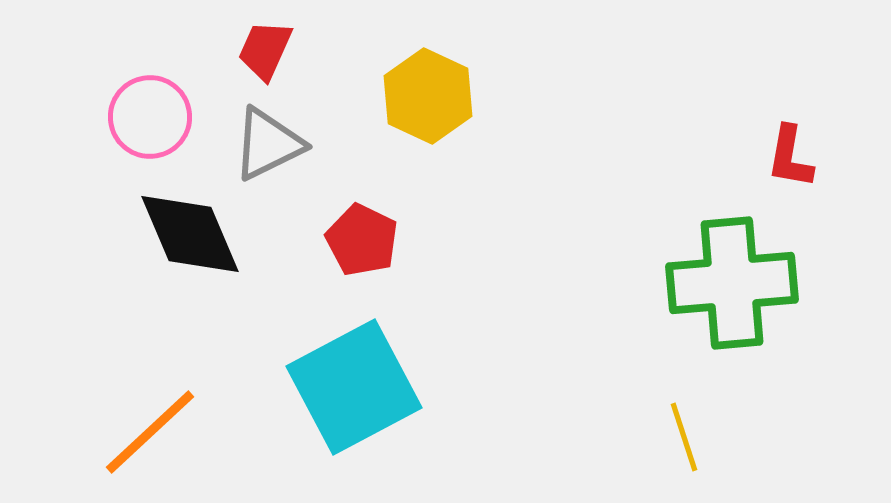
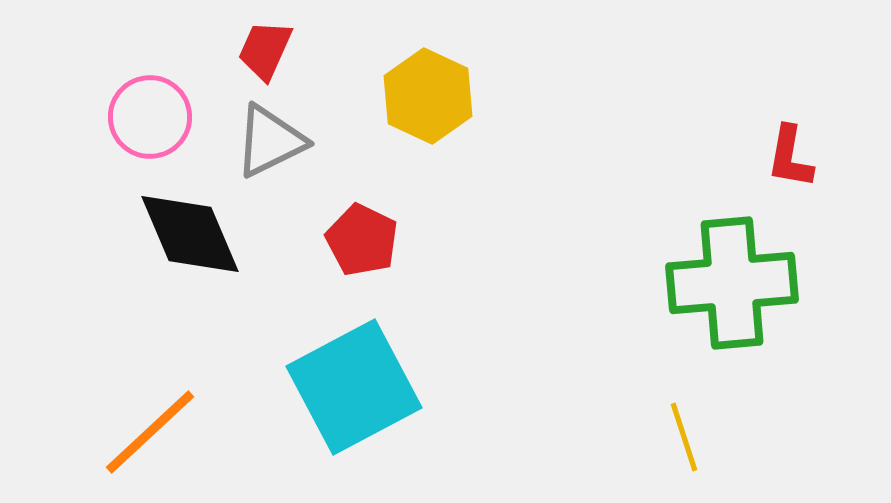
gray triangle: moved 2 px right, 3 px up
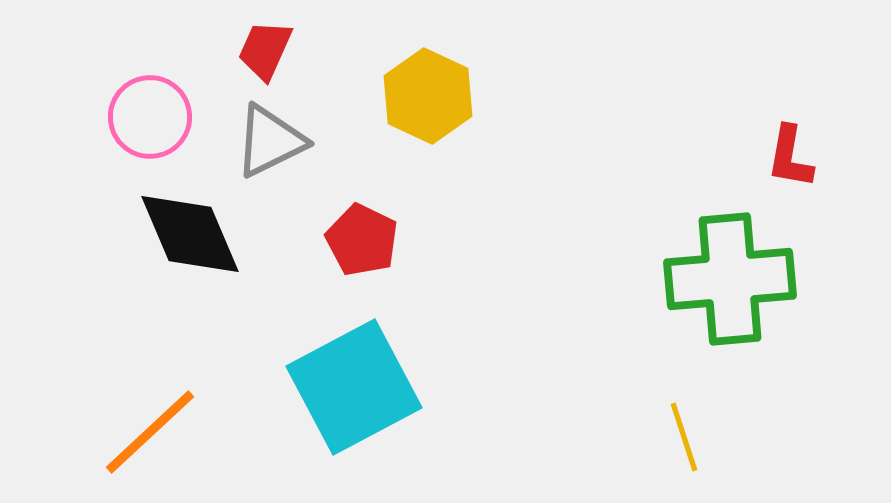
green cross: moved 2 px left, 4 px up
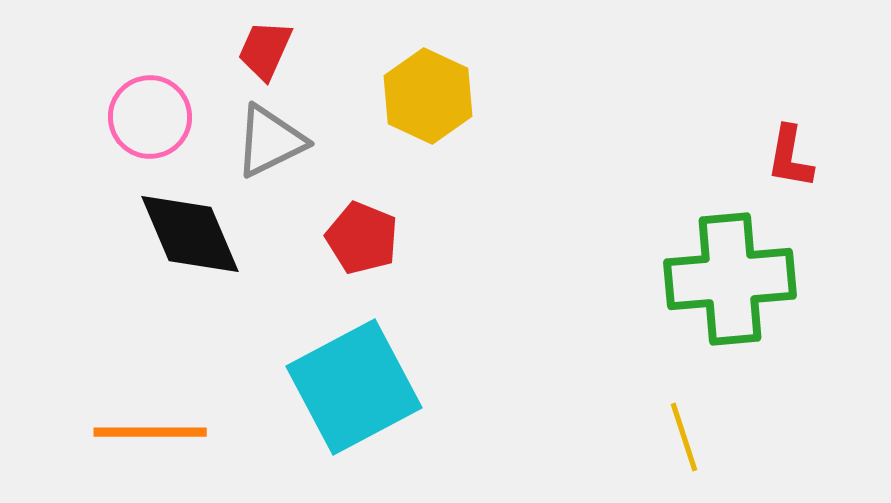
red pentagon: moved 2 px up; rotated 4 degrees counterclockwise
orange line: rotated 43 degrees clockwise
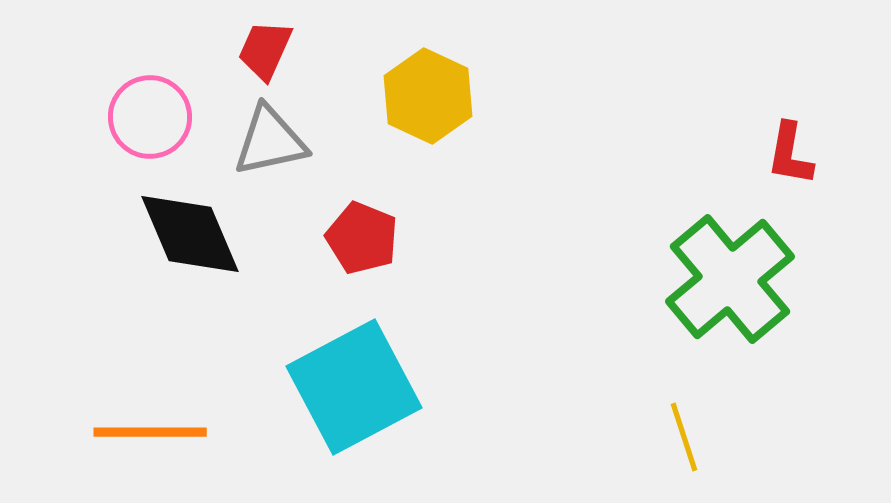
gray triangle: rotated 14 degrees clockwise
red L-shape: moved 3 px up
green cross: rotated 35 degrees counterclockwise
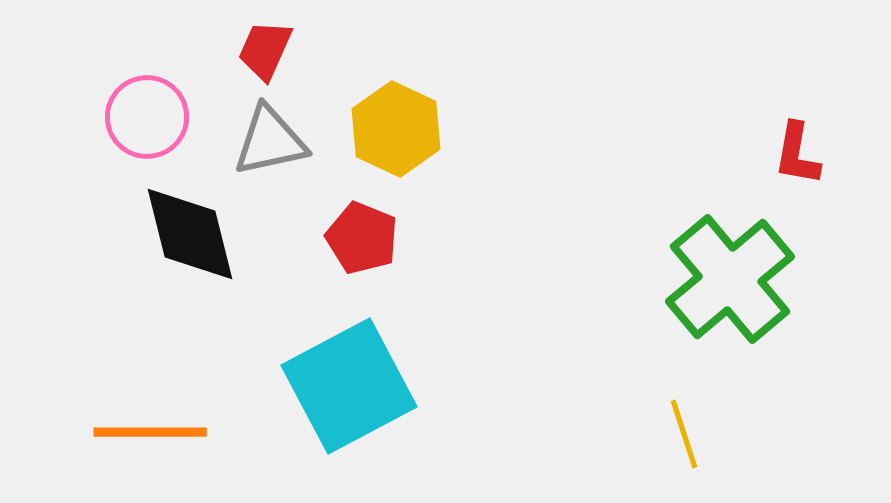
yellow hexagon: moved 32 px left, 33 px down
pink circle: moved 3 px left
red L-shape: moved 7 px right
black diamond: rotated 9 degrees clockwise
cyan square: moved 5 px left, 1 px up
yellow line: moved 3 px up
